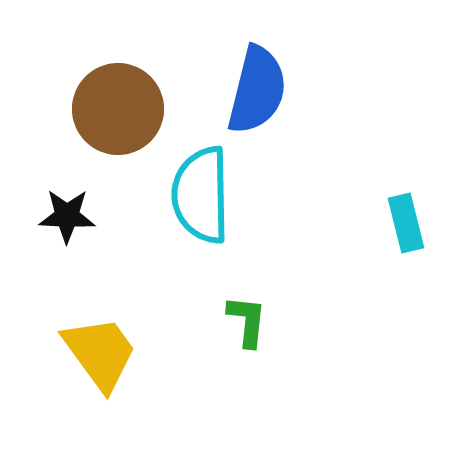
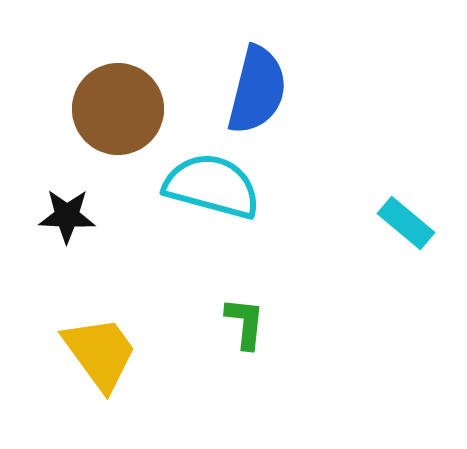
cyan semicircle: moved 11 px right, 9 px up; rotated 106 degrees clockwise
cyan rectangle: rotated 36 degrees counterclockwise
green L-shape: moved 2 px left, 2 px down
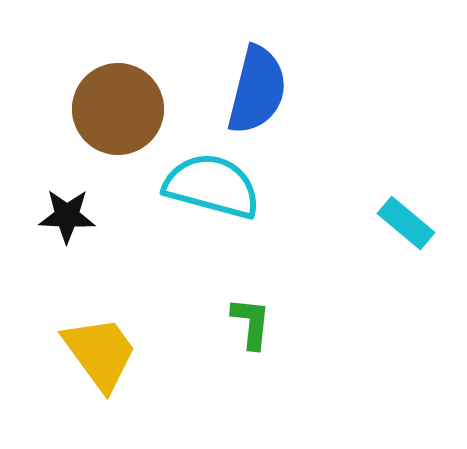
green L-shape: moved 6 px right
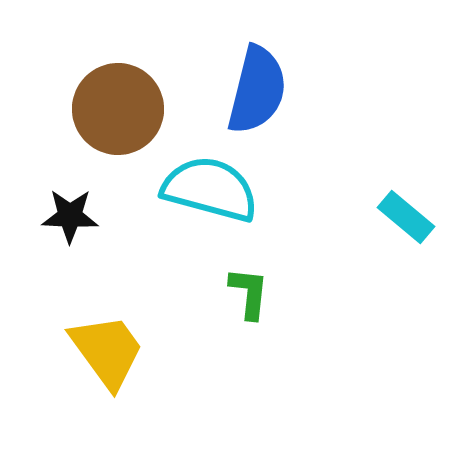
cyan semicircle: moved 2 px left, 3 px down
black star: moved 3 px right
cyan rectangle: moved 6 px up
green L-shape: moved 2 px left, 30 px up
yellow trapezoid: moved 7 px right, 2 px up
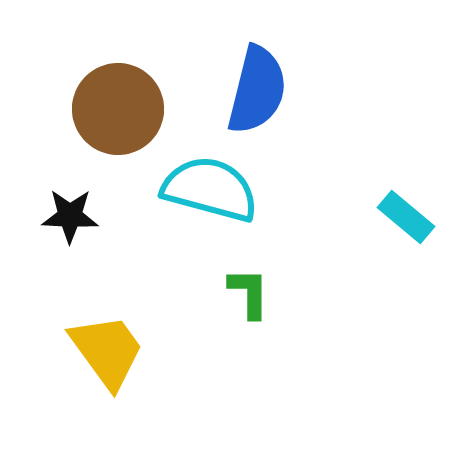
green L-shape: rotated 6 degrees counterclockwise
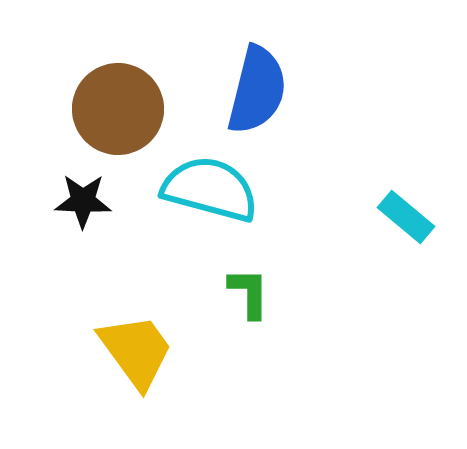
black star: moved 13 px right, 15 px up
yellow trapezoid: moved 29 px right
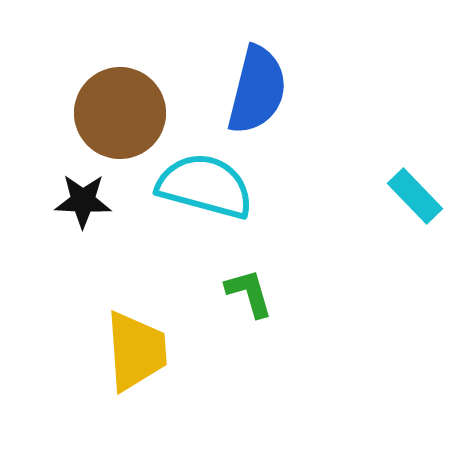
brown circle: moved 2 px right, 4 px down
cyan semicircle: moved 5 px left, 3 px up
cyan rectangle: moved 9 px right, 21 px up; rotated 6 degrees clockwise
green L-shape: rotated 16 degrees counterclockwise
yellow trapezoid: rotated 32 degrees clockwise
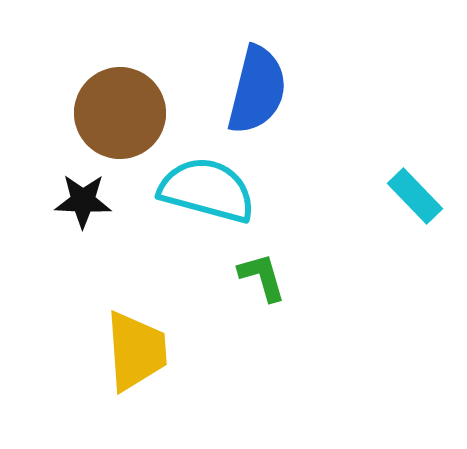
cyan semicircle: moved 2 px right, 4 px down
green L-shape: moved 13 px right, 16 px up
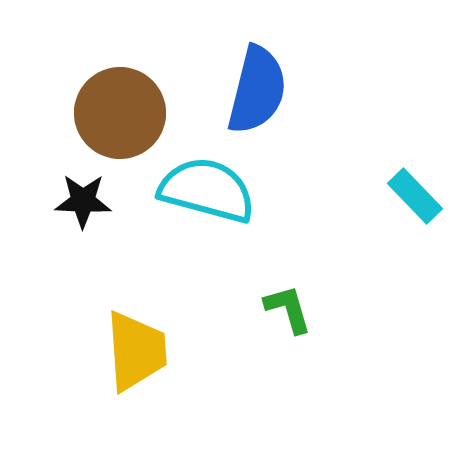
green L-shape: moved 26 px right, 32 px down
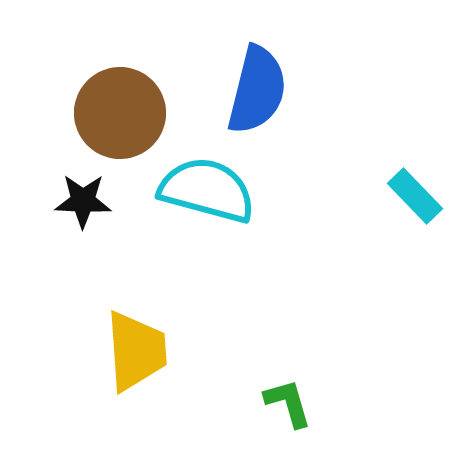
green L-shape: moved 94 px down
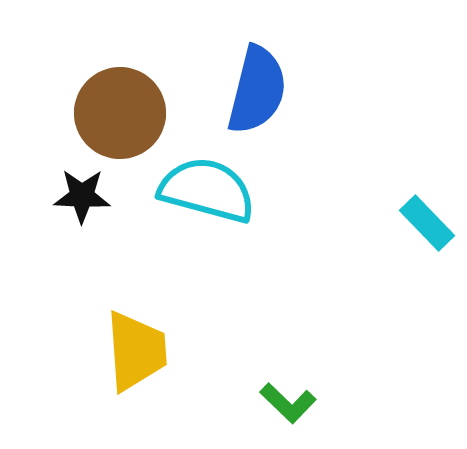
cyan rectangle: moved 12 px right, 27 px down
black star: moved 1 px left, 5 px up
green L-shape: rotated 150 degrees clockwise
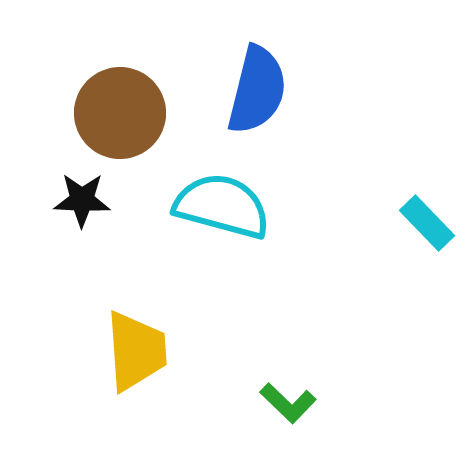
cyan semicircle: moved 15 px right, 16 px down
black star: moved 4 px down
